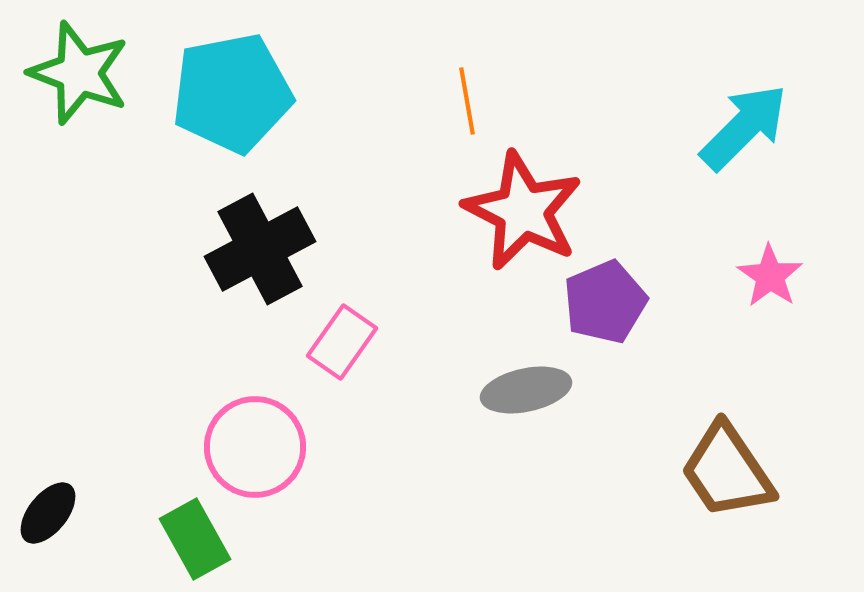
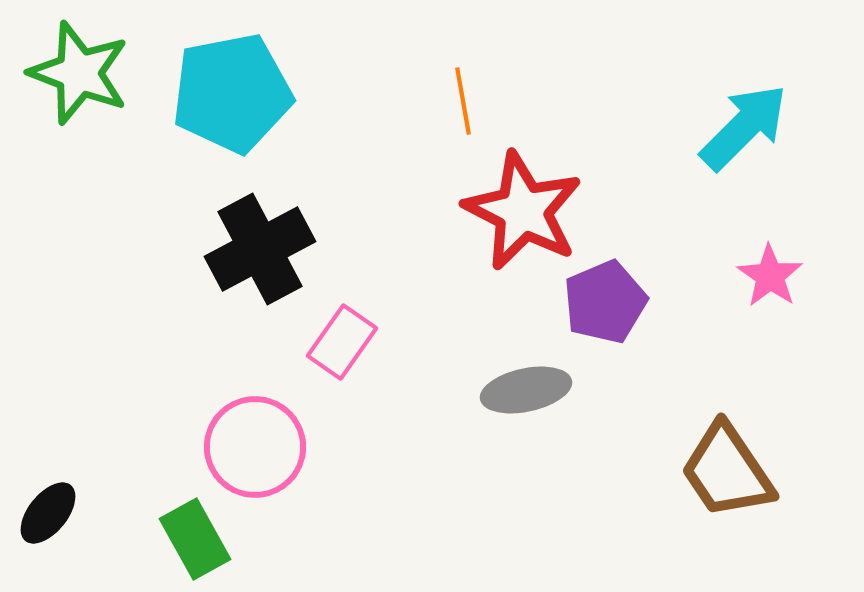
orange line: moved 4 px left
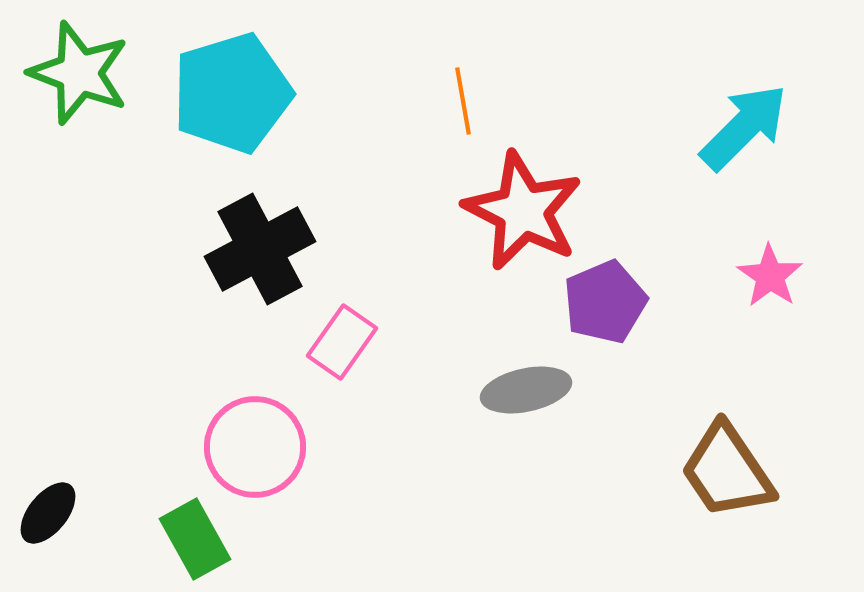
cyan pentagon: rotated 6 degrees counterclockwise
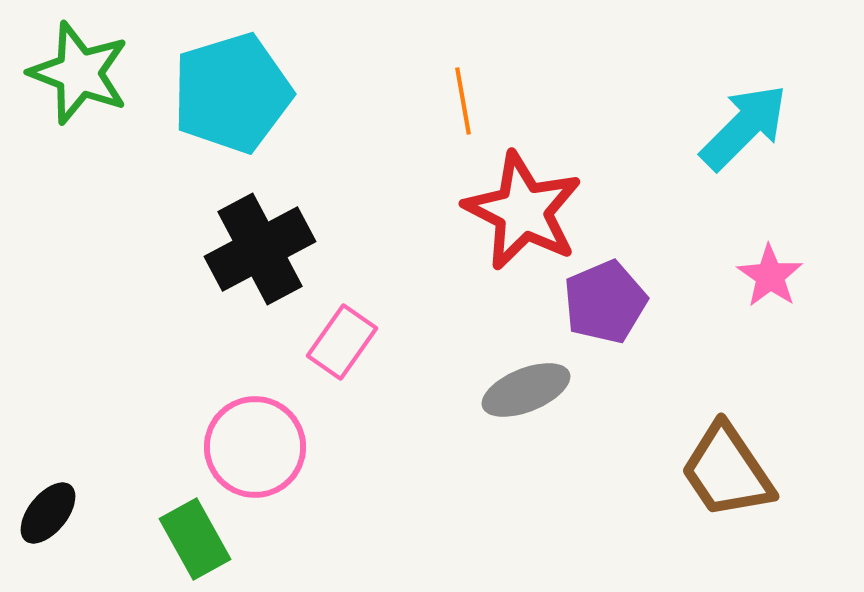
gray ellipse: rotated 10 degrees counterclockwise
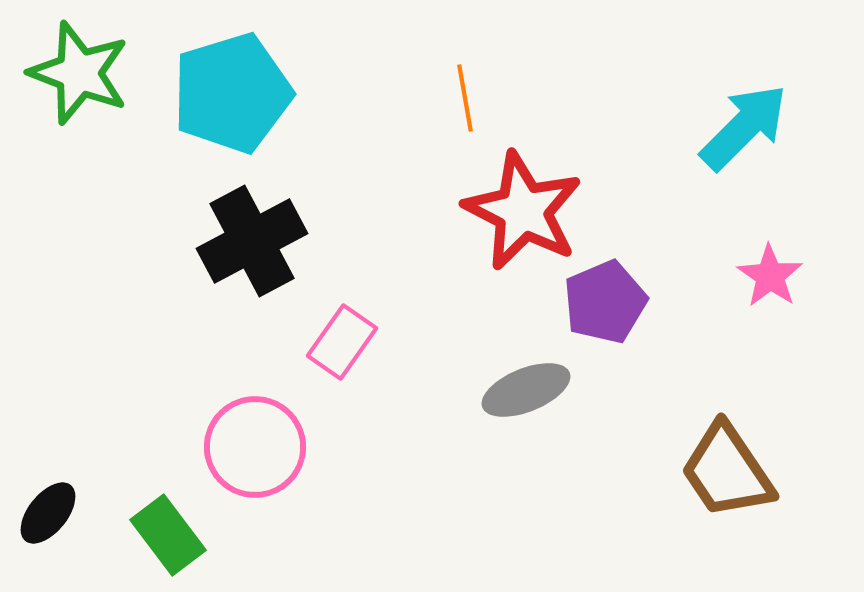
orange line: moved 2 px right, 3 px up
black cross: moved 8 px left, 8 px up
green rectangle: moved 27 px left, 4 px up; rotated 8 degrees counterclockwise
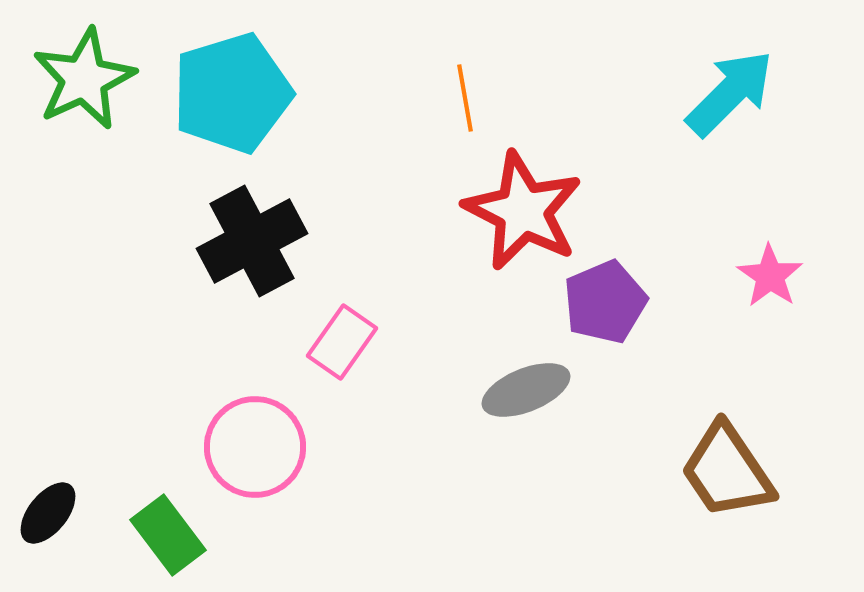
green star: moved 5 px right, 6 px down; rotated 26 degrees clockwise
cyan arrow: moved 14 px left, 34 px up
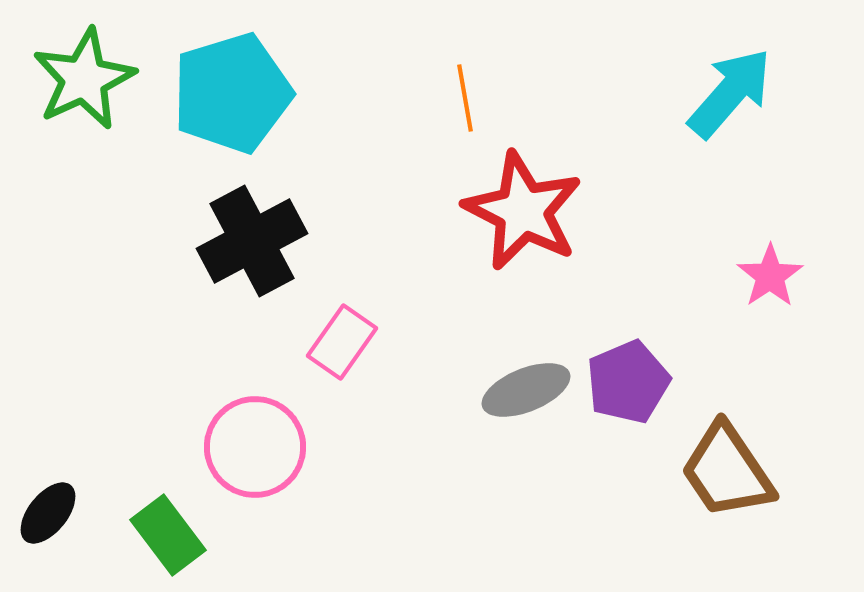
cyan arrow: rotated 4 degrees counterclockwise
pink star: rotated 4 degrees clockwise
purple pentagon: moved 23 px right, 80 px down
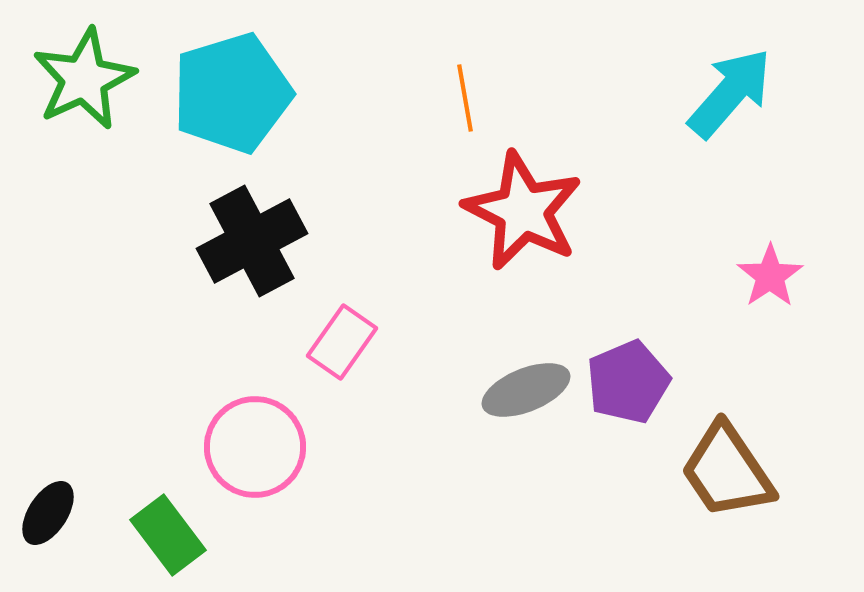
black ellipse: rotated 6 degrees counterclockwise
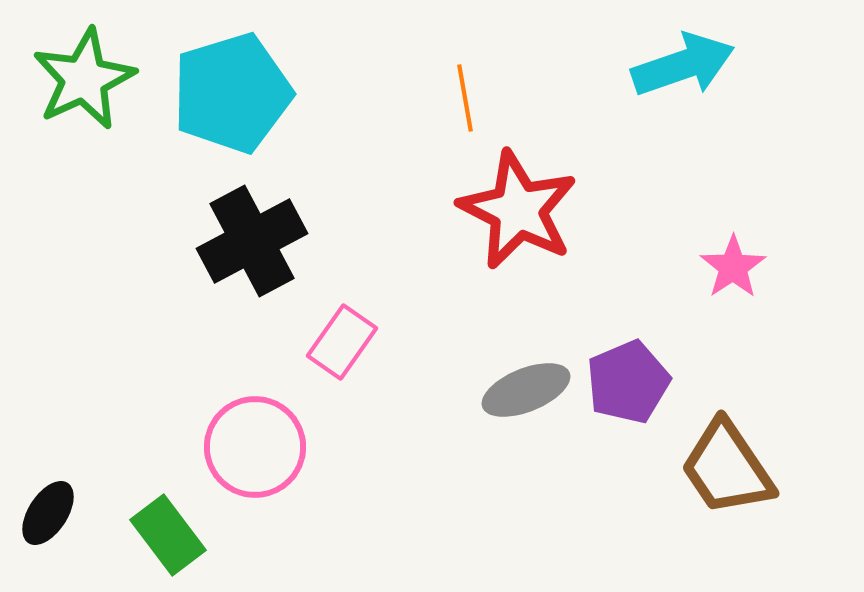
cyan arrow: moved 47 px left, 28 px up; rotated 30 degrees clockwise
red star: moved 5 px left, 1 px up
pink star: moved 37 px left, 9 px up
brown trapezoid: moved 3 px up
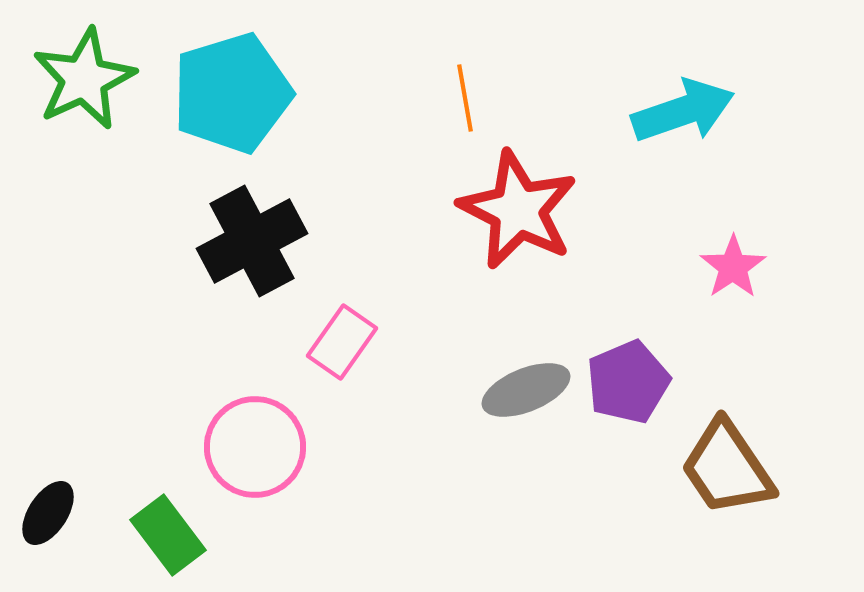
cyan arrow: moved 46 px down
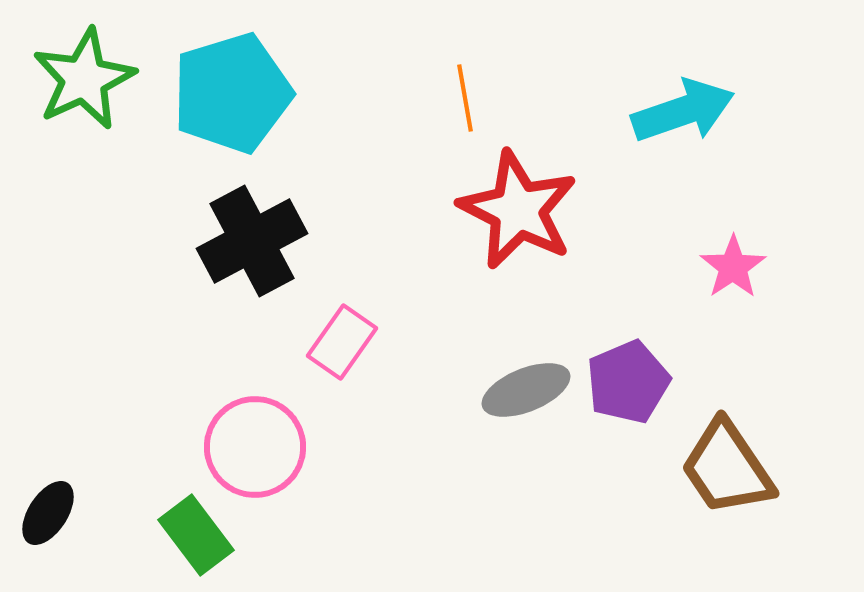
green rectangle: moved 28 px right
